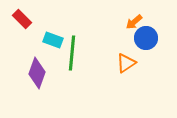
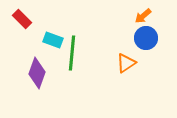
orange arrow: moved 9 px right, 6 px up
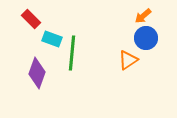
red rectangle: moved 9 px right
cyan rectangle: moved 1 px left, 1 px up
orange triangle: moved 2 px right, 3 px up
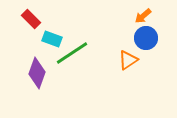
green line: rotated 52 degrees clockwise
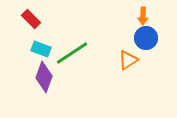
orange arrow: rotated 48 degrees counterclockwise
cyan rectangle: moved 11 px left, 10 px down
purple diamond: moved 7 px right, 4 px down
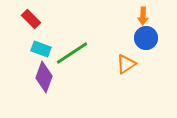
orange triangle: moved 2 px left, 4 px down
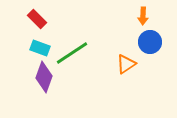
red rectangle: moved 6 px right
blue circle: moved 4 px right, 4 px down
cyan rectangle: moved 1 px left, 1 px up
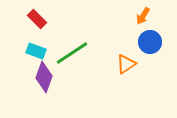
orange arrow: rotated 30 degrees clockwise
cyan rectangle: moved 4 px left, 3 px down
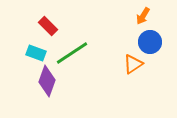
red rectangle: moved 11 px right, 7 px down
cyan rectangle: moved 2 px down
orange triangle: moved 7 px right
purple diamond: moved 3 px right, 4 px down
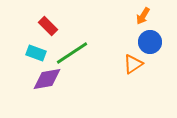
purple diamond: moved 2 px up; rotated 60 degrees clockwise
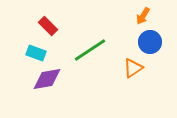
green line: moved 18 px right, 3 px up
orange triangle: moved 4 px down
